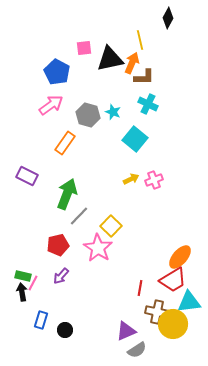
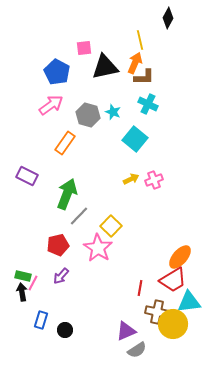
black triangle: moved 5 px left, 8 px down
orange arrow: moved 3 px right
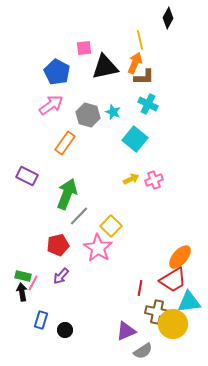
gray semicircle: moved 6 px right, 1 px down
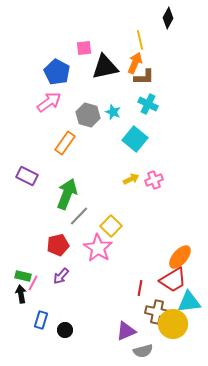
pink arrow: moved 2 px left, 3 px up
black arrow: moved 1 px left, 2 px down
gray semicircle: rotated 18 degrees clockwise
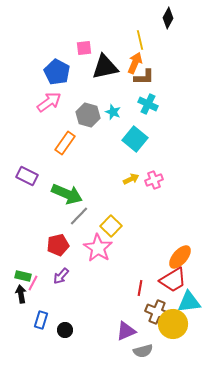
green arrow: rotated 92 degrees clockwise
brown cross: rotated 10 degrees clockwise
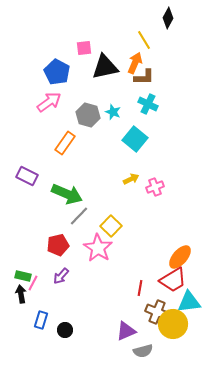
yellow line: moved 4 px right; rotated 18 degrees counterclockwise
pink cross: moved 1 px right, 7 px down
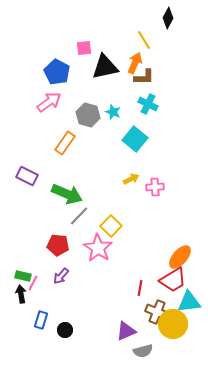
pink cross: rotated 18 degrees clockwise
red pentagon: rotated 20 degrees clockwise
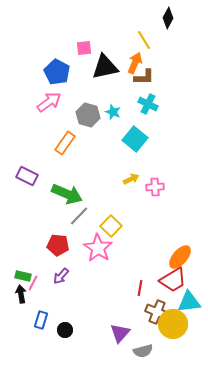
purple triangle: moved 6 px left, 2 px down; rotated 25 degrees counterclockwise
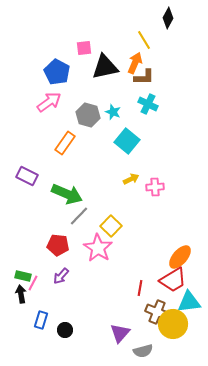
cyan square: moved 8 px left, 2 px down
